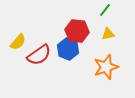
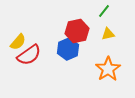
green line: moved 1 px left, 1 px down
red hexagon: rotated 20 degrees counterclockwise
blue hexagon: rotated 15 degrees clockwise
red semicircle: moved 10 px left
orange star: moved 2 px right, 2 px down; rotated 15 degrees counterclockwise
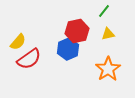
red semicircle: moved 4 px down
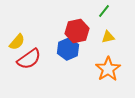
yellow triangle: moved 3 px down
yellow semicircle: moved 1 px left
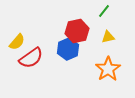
red semicircle: moved 2 px right, 1 px up
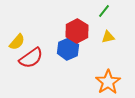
red hexagon: rotated 15 degrees counterclockwise
orange star: moved 13 px down
